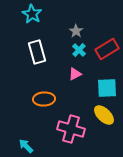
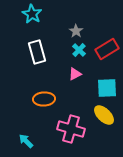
cyan arrow: moved 5 px up
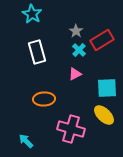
red rectangle: moved 5 px left, 9 px up
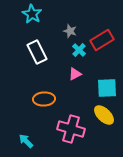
gray star: moved 6 px left; rotated 16 degrees counterclockwise
white rectangle: rotated 10 degrees counterclockwise
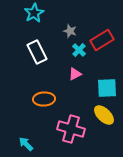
cyan star: moved 2 px right, 1 px up; rotated 12 degrees clockwise
cyan arrow: moved 3 px down
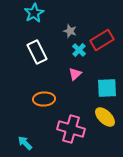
pink triangle: rotated 16 degrees counterclockwise
yellow ellipse: moved 1 px right, 2 px down
cyan arrow: moved 1 px left, 1 px up
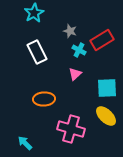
cyan cross: rotated 16 degrees counterclockwise
yellow ellipse: moved 1 px right, 1 px up
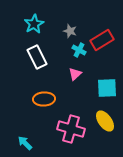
cyan star: moved 11 px down
white rectangle: moved 5 px down
yellow ellipse: moved 1 px left, 5 px down; rotated 10 degrees clockwise
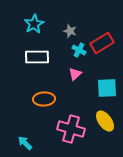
red rectangle: moved 3 px down
white rectangle: rotated 65 degrees counterclockwise
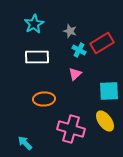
cyan square: moved 2 px right, 3 px down
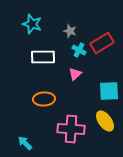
cyan star: moved 2 px left; rotated 24 degrees counterclockwise
white rectangle: moved 6 px right
pink cross: rotated 12 degrees counterclockwise
